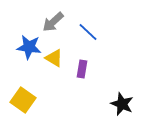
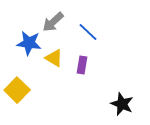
blue star: moved 4 px up
purple rectangle: moved 4 px up
yellow square: moved 6 px left, 10 px up; rotated 10 degrees clockwise
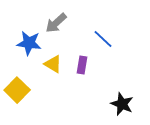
gray arrow: moved 3 px right, 1 px down
blue line: moved 15 px right, 7 px down
yellow triangle: moved 1 px left, 6 px down
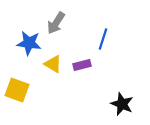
gray arrow: rotated 15 degrees counterclockwise
blue line: rotated 65 degrees clockwise
purple rectangle: rotated 66 degrees clockwise
yellow square: rotated 25 degrees counterclockwise
